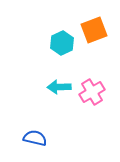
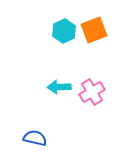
cyan hexagon: moved 2 px right, 12 px up
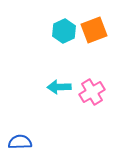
blue semicircle: moved 15 px left, 4 px down; rotated 15 degrees counterclockwise
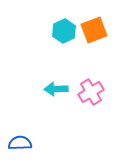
cyan arrow: moved 3 px left, 2 px down
pink cross: moved 1 px left
blue semicircle: moved 1 px down
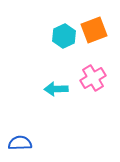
cyan hexagon: moved 5 px down
pink cross: moved 2 px right, 14 px up
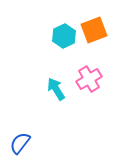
pink cross: moved 4 px left, 1 px down
cyan arrow: rotated 60 degrees clockwise
blue semicircle: rotated 50 degrees counterclockwise
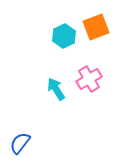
orange square: moved 2 px right, 3 px up
